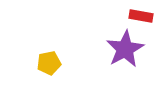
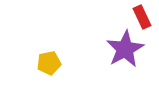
red rectangle: moved 1 px right, 1 px down; rotated 55 degrees clockwise
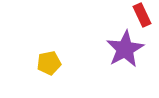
red rectangle: moved 2 px up
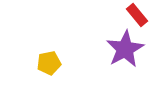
red rectangle: moved 5 px left; rotated 15 degrees counterclockwise
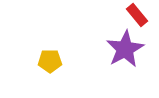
yellow pentagon: moved 1 px right, 2 px up; rotated 10 degrees clockwise
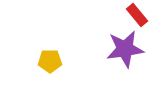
purple star: rotated 21 degrees clockwise
